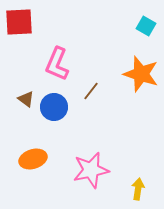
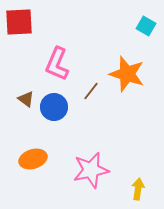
orange star: moved 14 px left
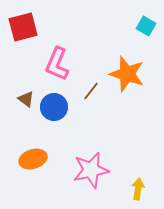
red square: moved 4 px right, 5 px down; rotated 12 degrees counterclockwise
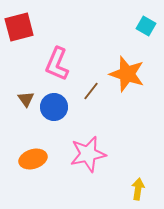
red square: moved 4 px left
brown triangle: rotated 18 degrees clockwise
pink star: moved 3 px left, 16 px up
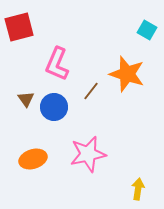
cyan square: moved 1 px right, 4 px down
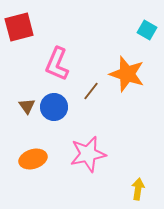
brown triangle: moved 1 px right, 7 px down
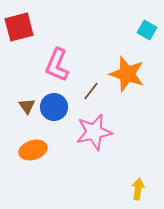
pink L-shape: moved 1 px down
pink star: moved 6 px right, 22 px up
orange ellipse: moved 9 px up
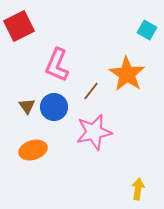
red square: moved 1 px up; rotated 12 degrees counterclockwise
orange star: rotated 15 degrees clockwise
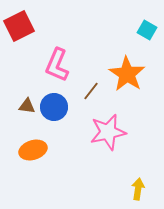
brown triangle: rotated 48 degrees counterclockwise
pink star: moved 14 px right
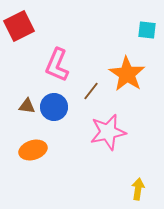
cyan square: rotated 24 degrees counterclockwise
